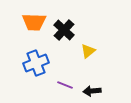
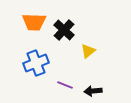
black arrow: moved 1 px right
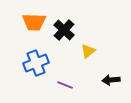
black arrow: moved 18 px right, 11 px up
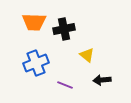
black cross: moved 1 px up; rotated 35 degrees clockwise
yellow triangle: moved 1 px left, 4 px down; rotated 42 degrees counterclockwise
black arrow: moved 9 px left
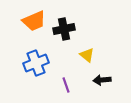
orange trapezoid: moved 1 px up; rotated 25 degrees counterclockwise
purple line: moved 1 px right; rotated 49 degrees clockwise
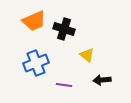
black cross: rotated 30 degrees clockwise
purple line: moved 2 px left; rotated 63 degrees counterclockwise
